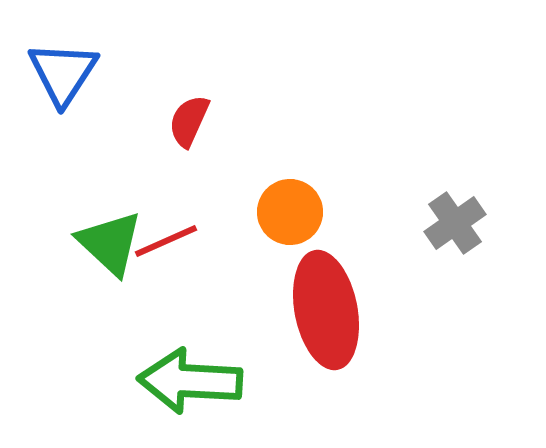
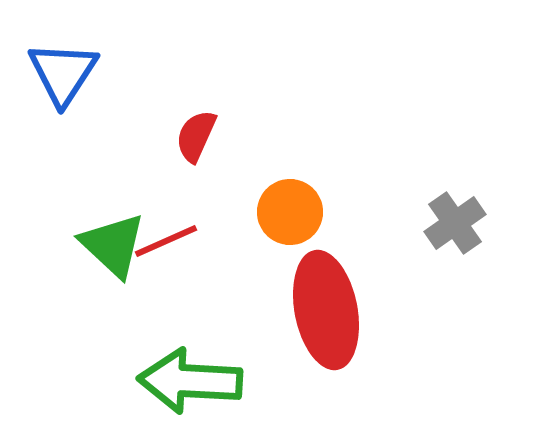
red semicircle: moved 7 px right, 15 px down
green triangle: moved 3 px right, 2 px down
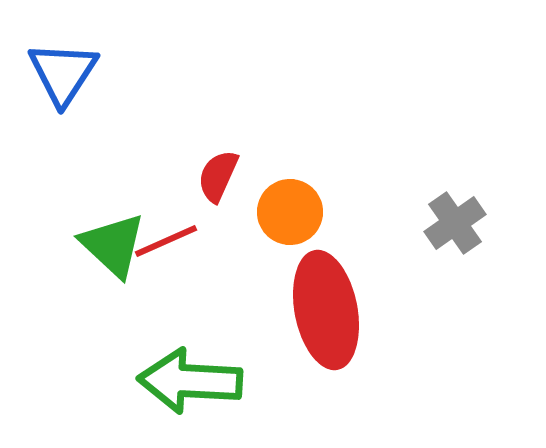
red semicircle: moved 22 px right, 40 px down
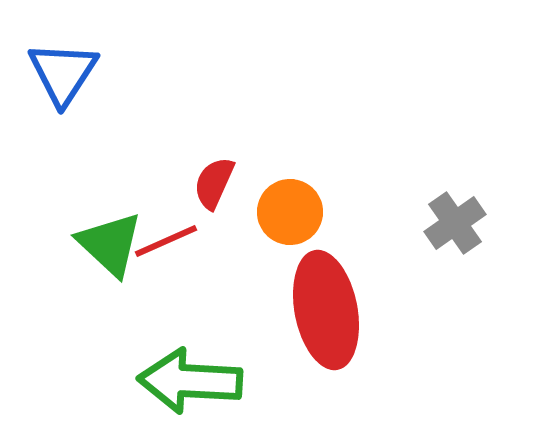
red semicircle: moved 4 px left, 7 px down
green triangle: moved 3 px left, 1 px up
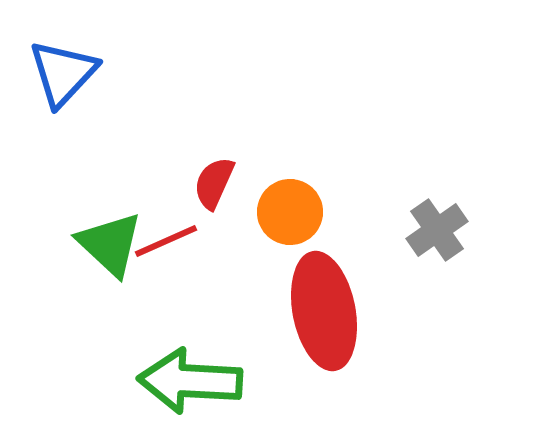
blue triangle: rotated 10 degrees clockwise
gray cross: moved 18 px left, 7 px down
red ellipse: moved 2 px left, 1 px down
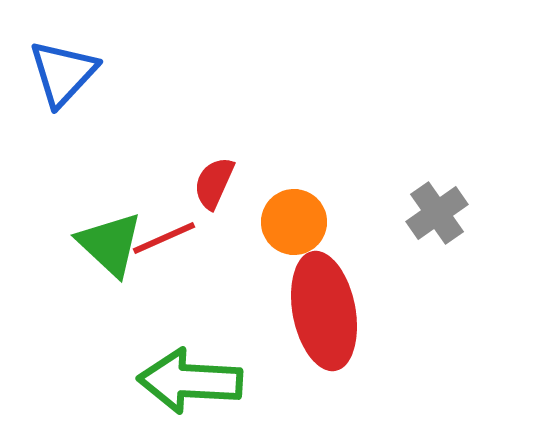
orange circle: moved 4 px right, 10 px down
gray cross: moved 17 px up
red line: moved 2 px left, 3 px up
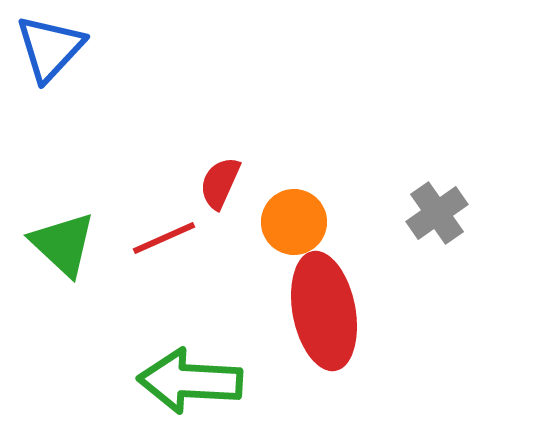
blue triangle: moved 13 px left, 25 px up
red semicircle: moved 6 px right
green triangle: moved 47 px left
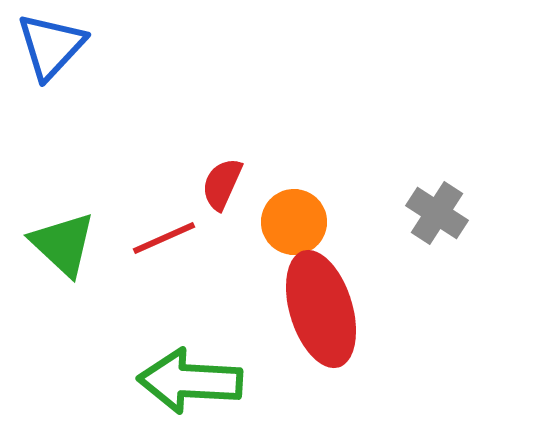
blue triangle: moved 1 px right, 2 px up
red semicircle: moved 2 px right, 1 px down
gray cross: rotated 22 degrees counterclockwise
red ellipse: moved 3 px left, 2 px up; rotated 6 degrees counterclockwise
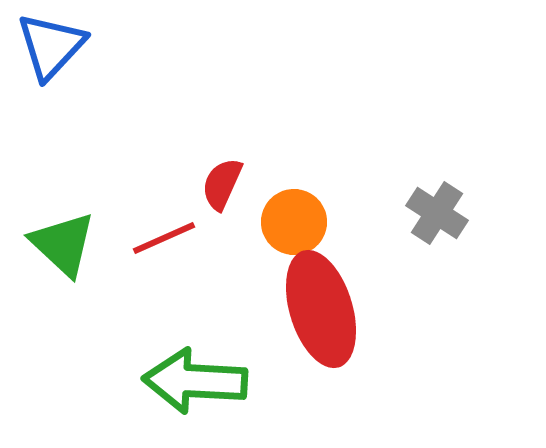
green arrow: moved 5 px right
